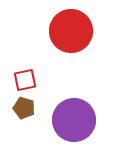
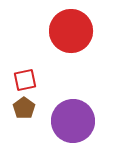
brown pentagon: rotated 20 degrees clockwise
purple circle: moved 1 px left, 1 px down
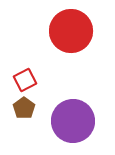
red square: rotated 15 degrees counterclockwise
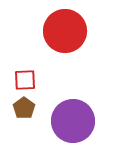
red circle: moved 6 px left
red square: rotated 25 degrees clockwise
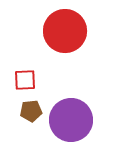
brown pentagon: moved 7 px right, 3 px down; rotated 30 degrees clockwise
purple circle: moved 2 px left, 1 px up
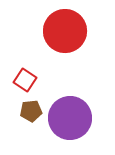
red square: rotated 35 degrees clockwise
purple circle: moved 1 px left, 2 px up
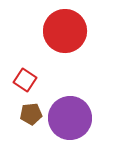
brown pentagon: moved 3 px down
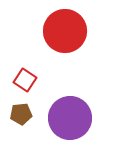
brown pentagon: moved 10 px left
